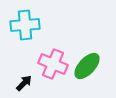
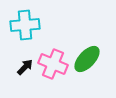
green ellipse: moved 7 px up
black arrow: moved 1 px right, 16 px up
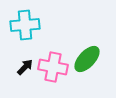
pink cross: moved 3 px down; rotated 12 degrees counterclockwise
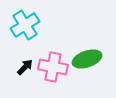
cyan cross: rotated 28 degrees counterclockwise
green ellipse: rotated 28 degrees clockwise
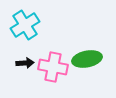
green ellipse: rotated 8 degrees clockwise
black arrow: moved 4 px up; rotated 42 degrees clockwise
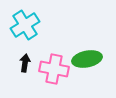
black arrow: rotated 78 degrees counterclockwise
pink cross: moved 1 px right, 2 px down
